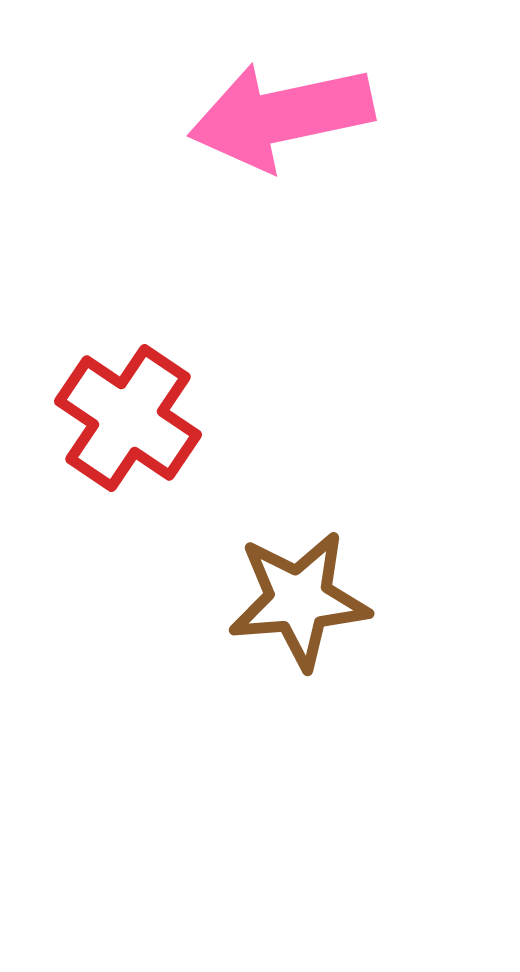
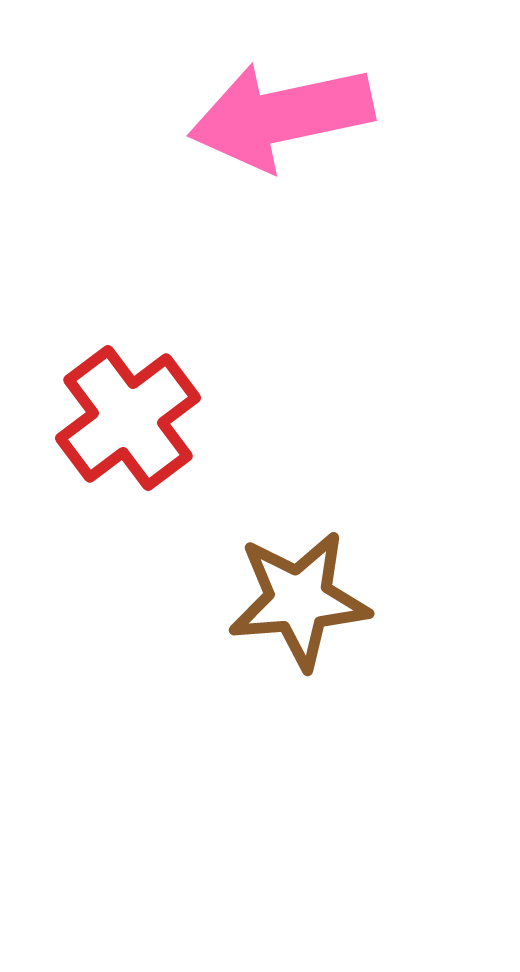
red cross: rotated 19 degrees clockwise
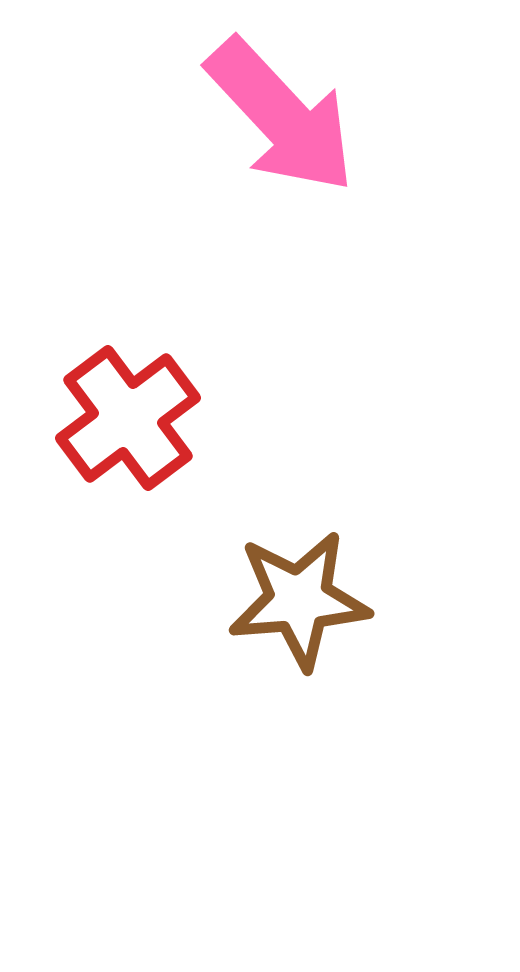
pink arrow: rotated 121 degrees counterclockwise
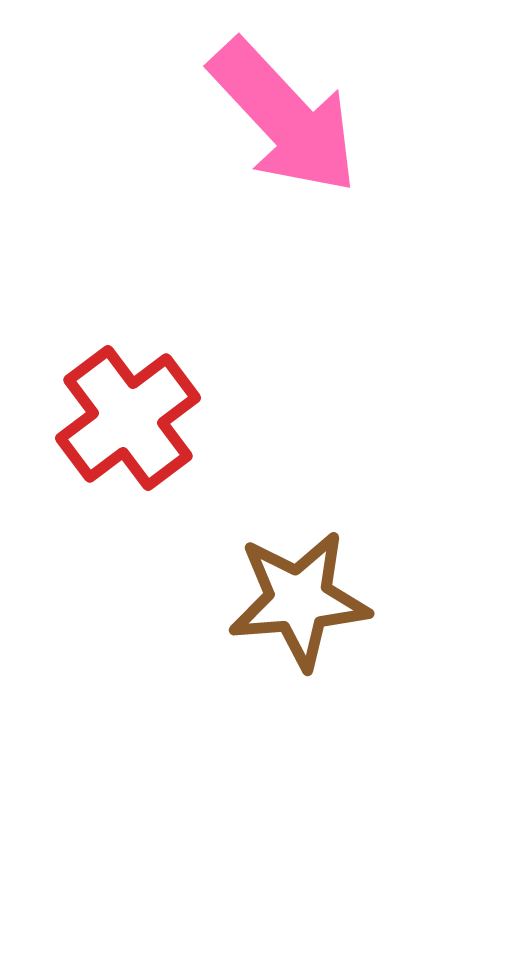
pink arrow: moved 3 px right, 1 px down
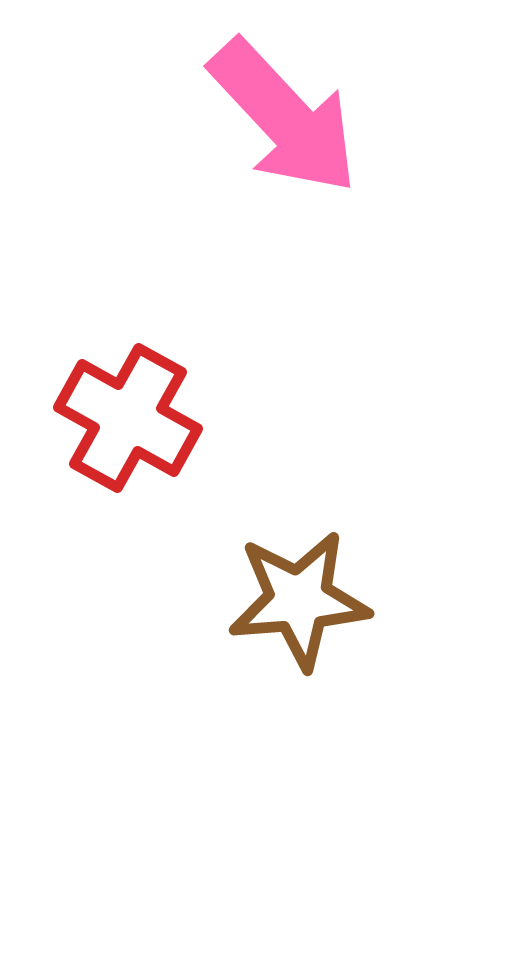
red cross: rotated 24 degrees counterclockwise
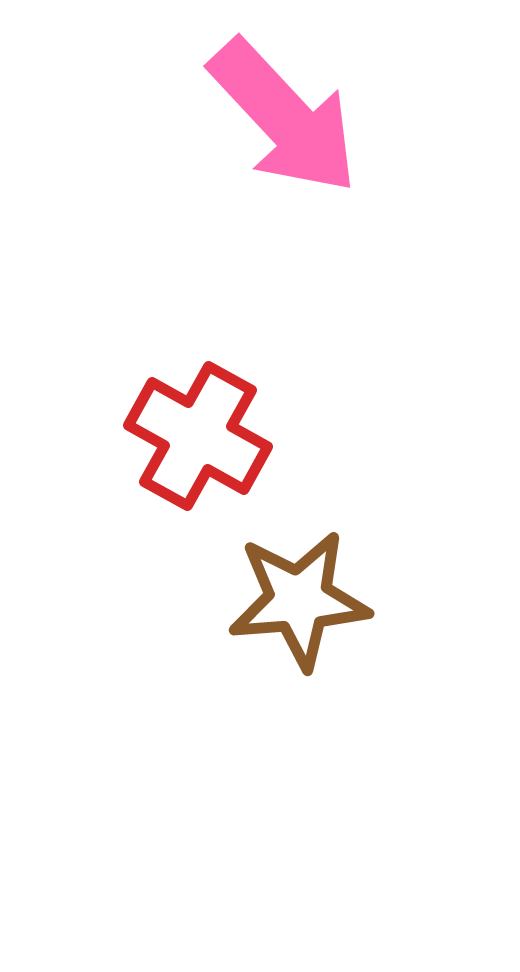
red cross: moved 70 px right, 18 px down
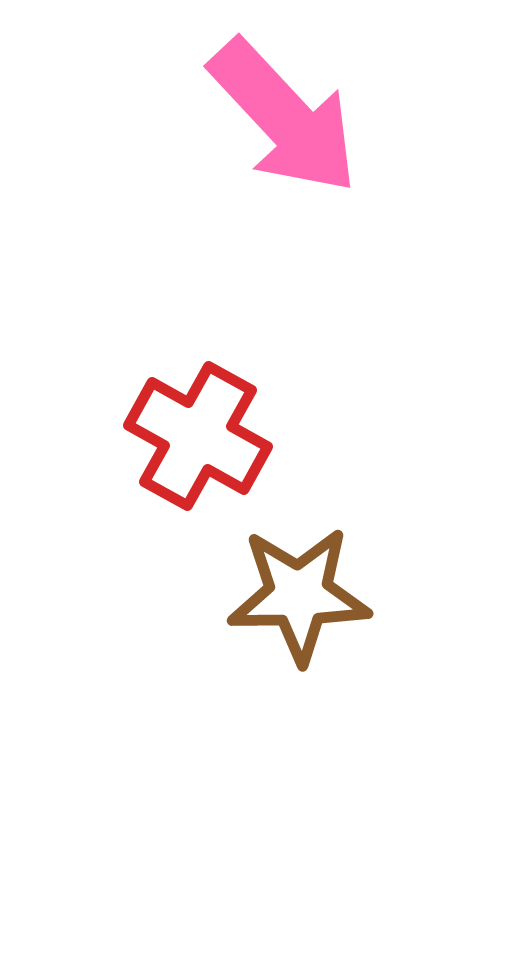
brown star: moved 5 px up; rotated 4 degrees clockwise
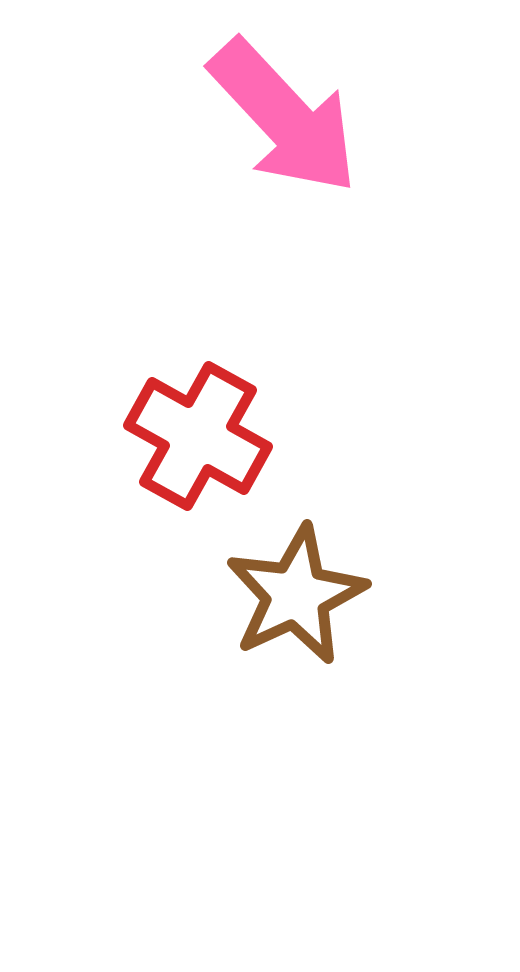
brown star: moved 3 px left; rotated 24 degrees counterclockwise
